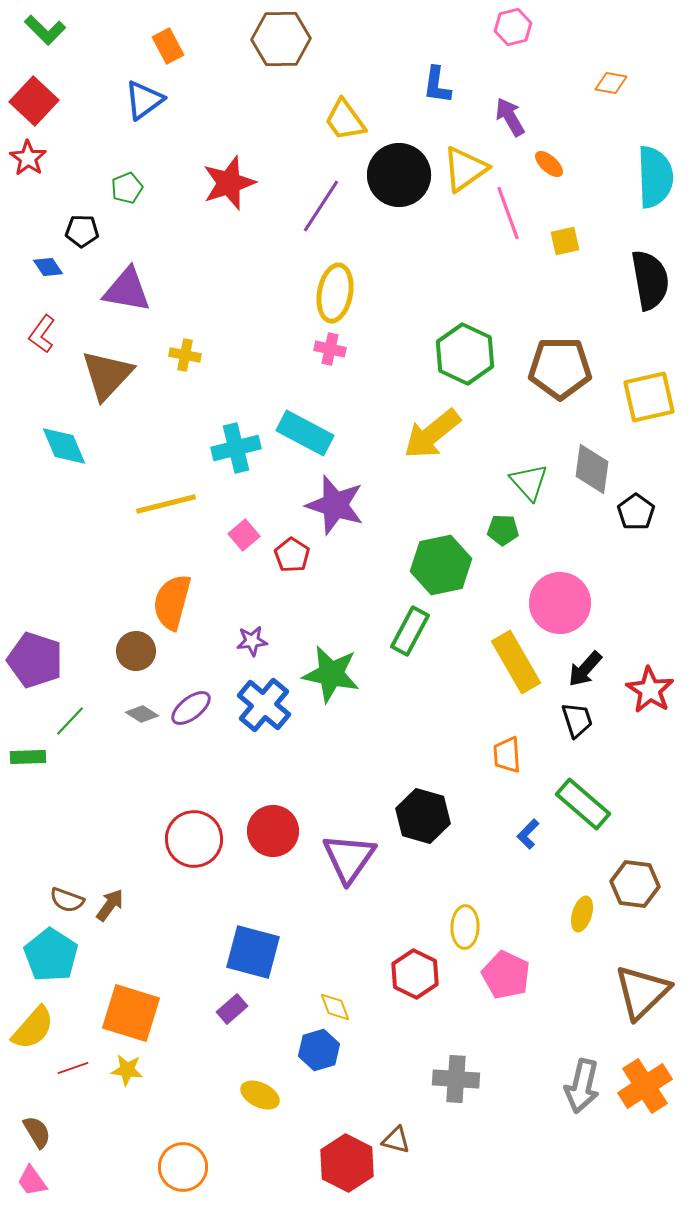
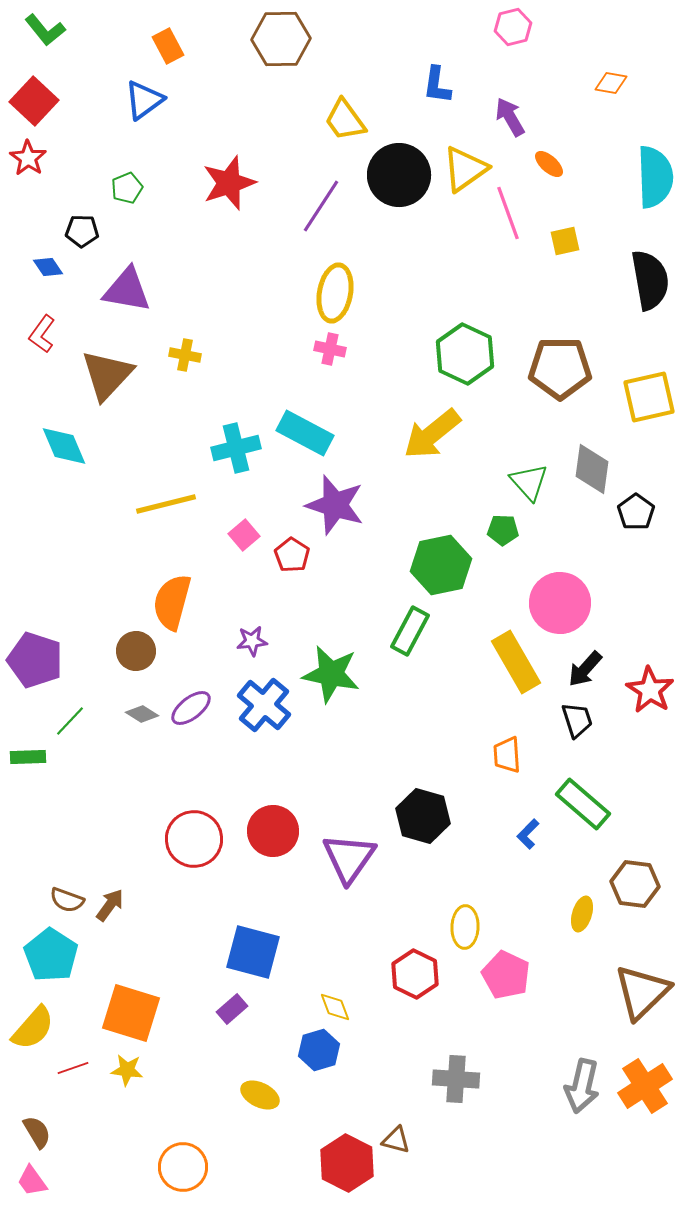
green L-shape at (45, 30): rotated 6 degrees clockwise
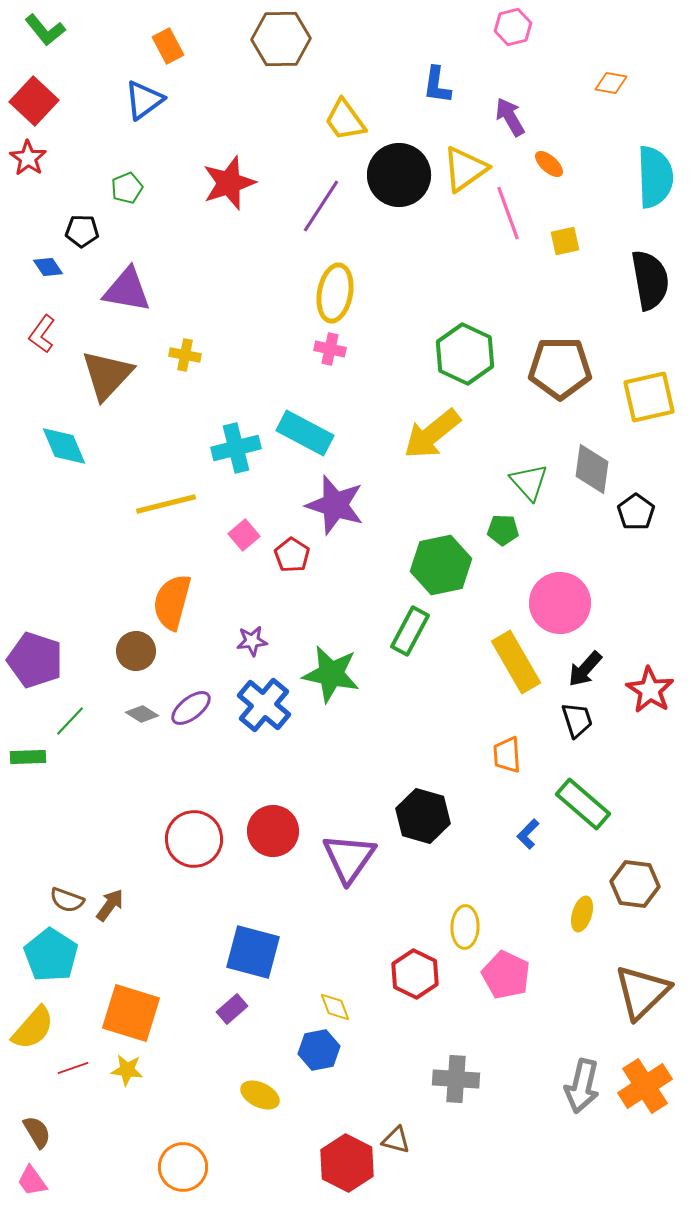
blue hexagon at (319, 1050): rotated 6 degrees clockwise
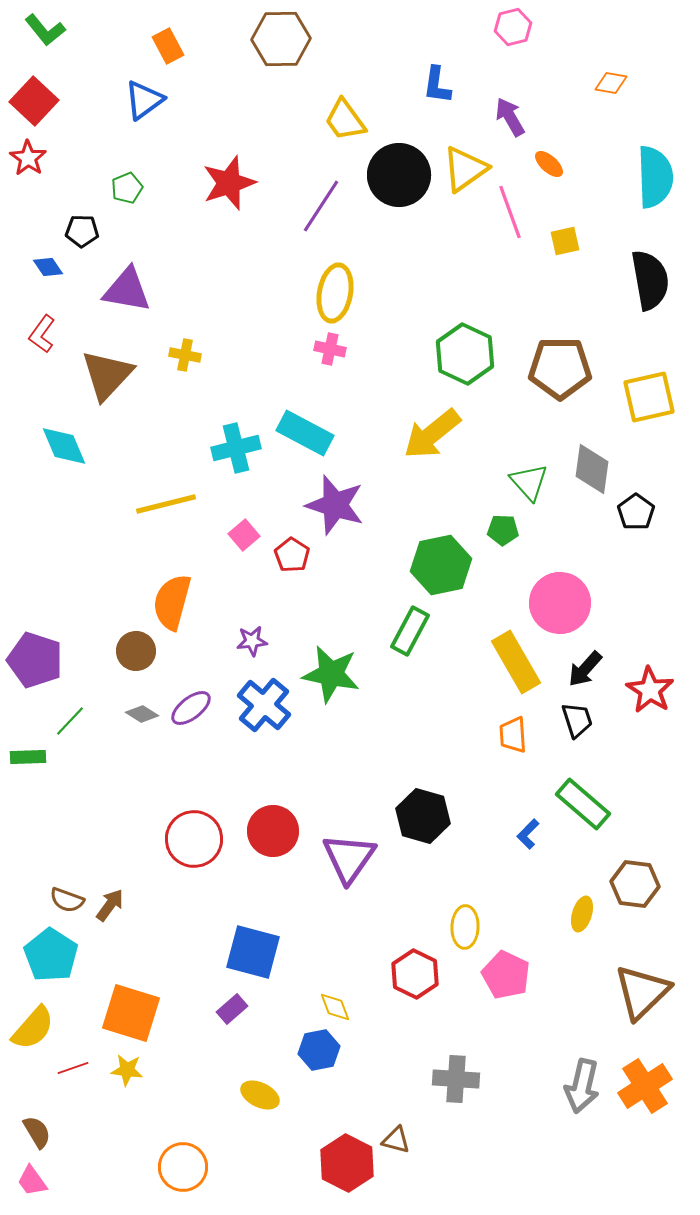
pink line at (508, 213): moved 2 px right, 1 px up
orange trapezoid at (507, 755): moved 6 px right, 20 px up
